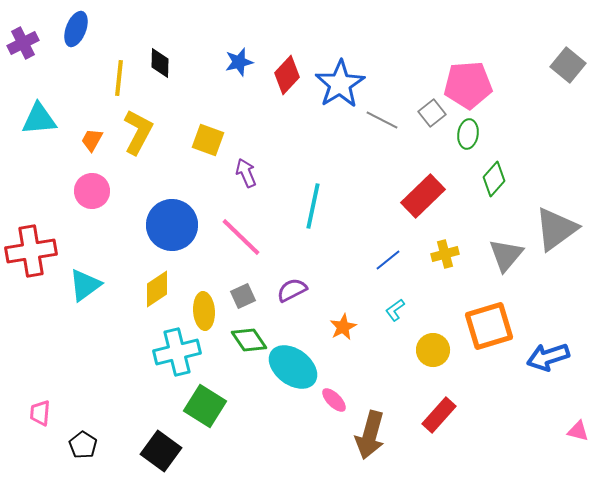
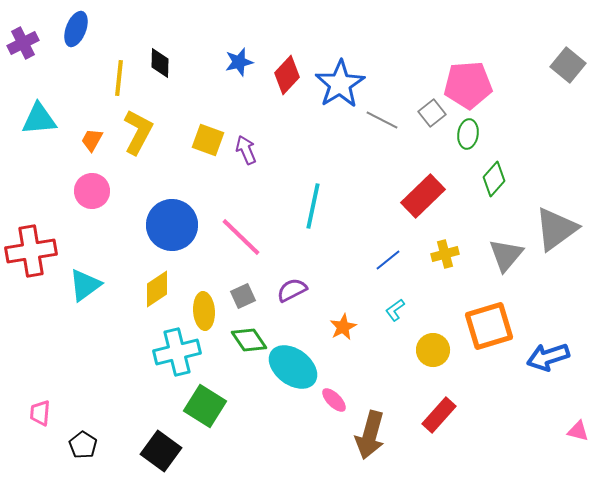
purple arrow at (246, 173): moved 23 px up
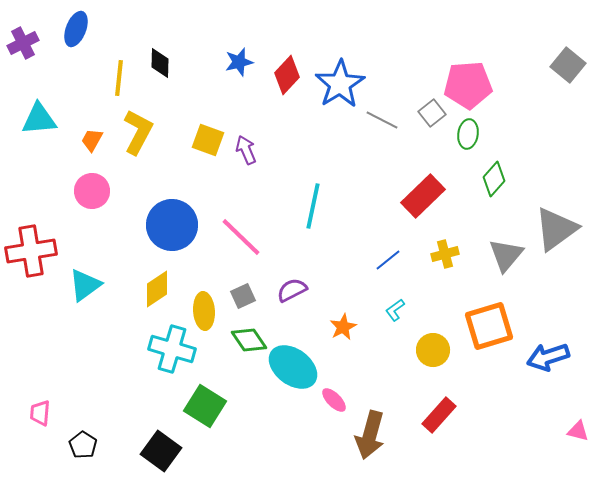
cyan cross at (177, 352): moved 5 px left, 3 px up; rotated 30 degrees clockwise
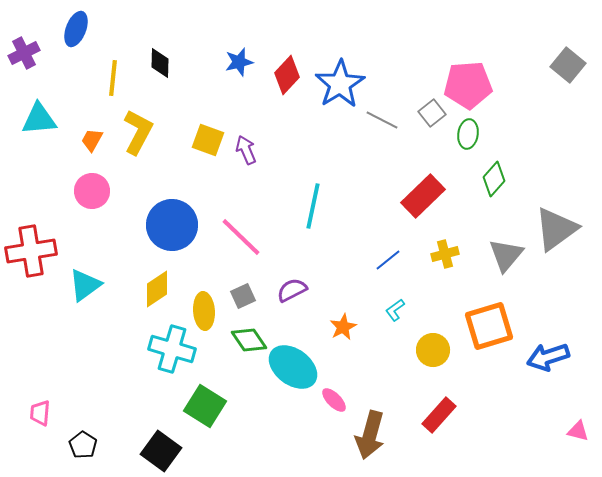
purple cross at (23, 43): moved 1 px right, 10 px down
yellow line at (119, 78): moved 6 px left
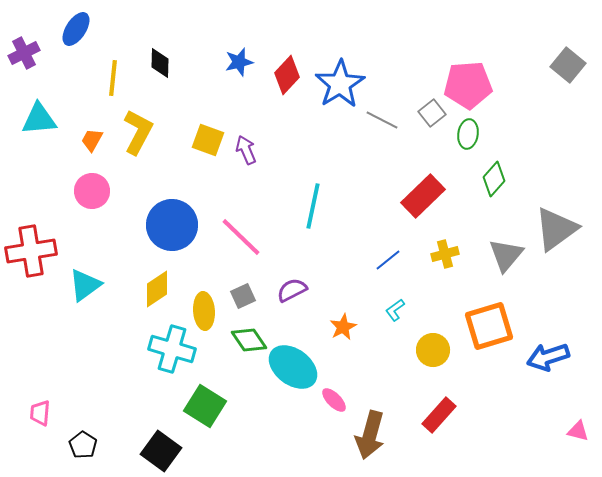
blue ellipse at (76, 29): rotated 12 degrees clockwise
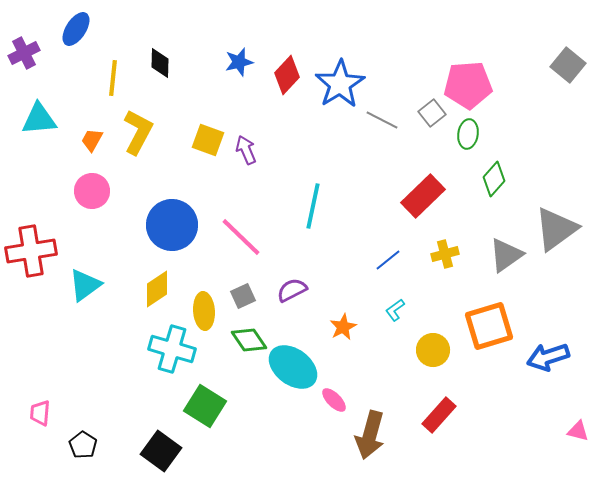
gray triangle at (506, 255): rotated 15 degrees clockwise
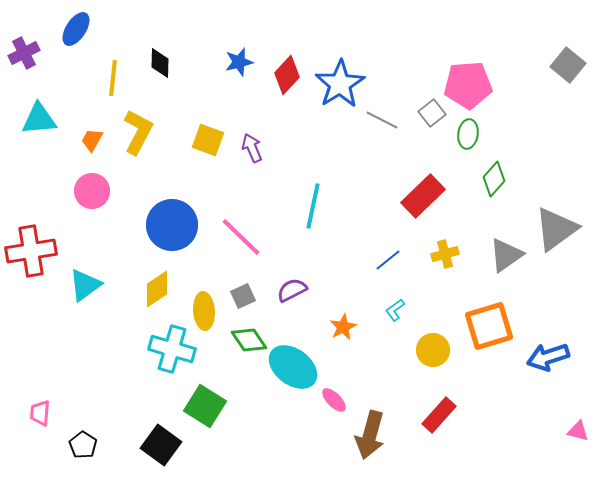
purple arrow at (246, 150): moved 6 px right, 2 px up
black square at (161, 451): moved 6 px up
